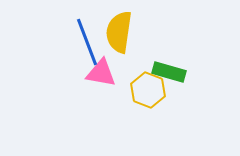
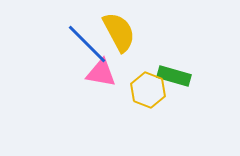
yellow semicircle: rotated 144 degrees clockwise
blue line: moved 2 px down; rotated 24 degrees counterclockwise
green rectangle: moved 5 px right, 4 px down
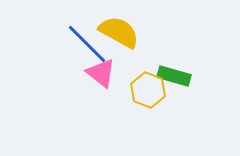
yellow semicircle: rotated 33 degrees counterclockwise
pink triangle: rotated 28 degrees clockwise
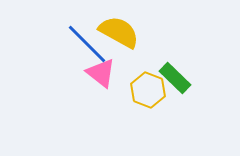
green rectangle: moved 1 px right, 2 px down; rotated 28 degrees clockwise
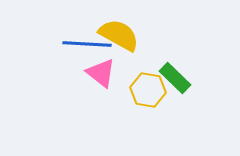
yellow semicircle: moved 3 px down
blue line: rotated 42 degrees counterclockwise
yellow hexagon: rotated 12 degrees counterclockwise
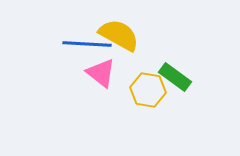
green rectangle: moved 1 px up; rotated 8 degrees counterclockwise
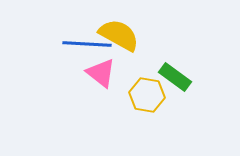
yellow hexagon: moved 1 px left, 5 px down
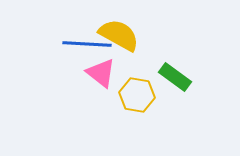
yellow hexagon: moved 10 px left
